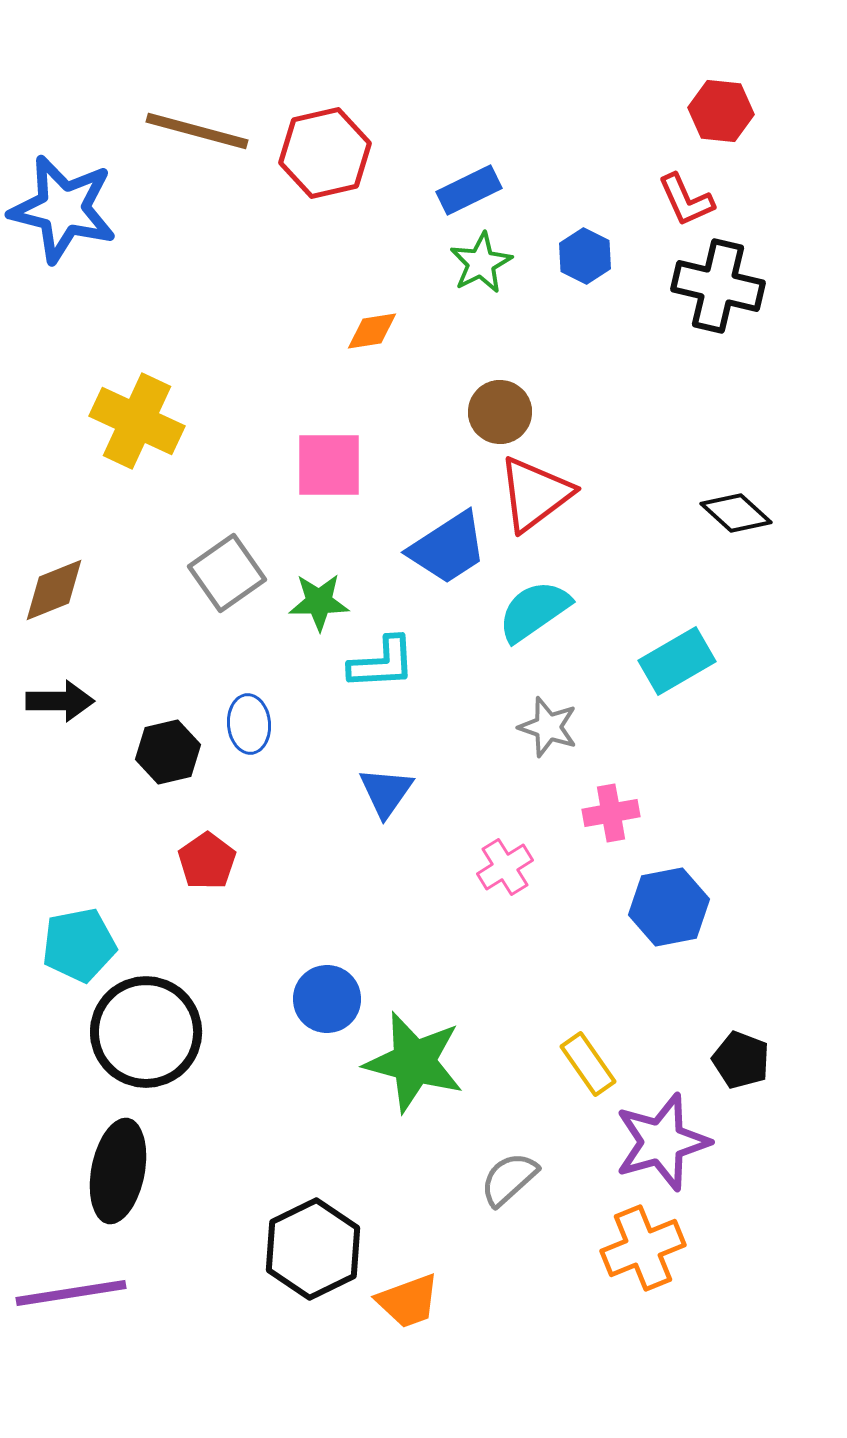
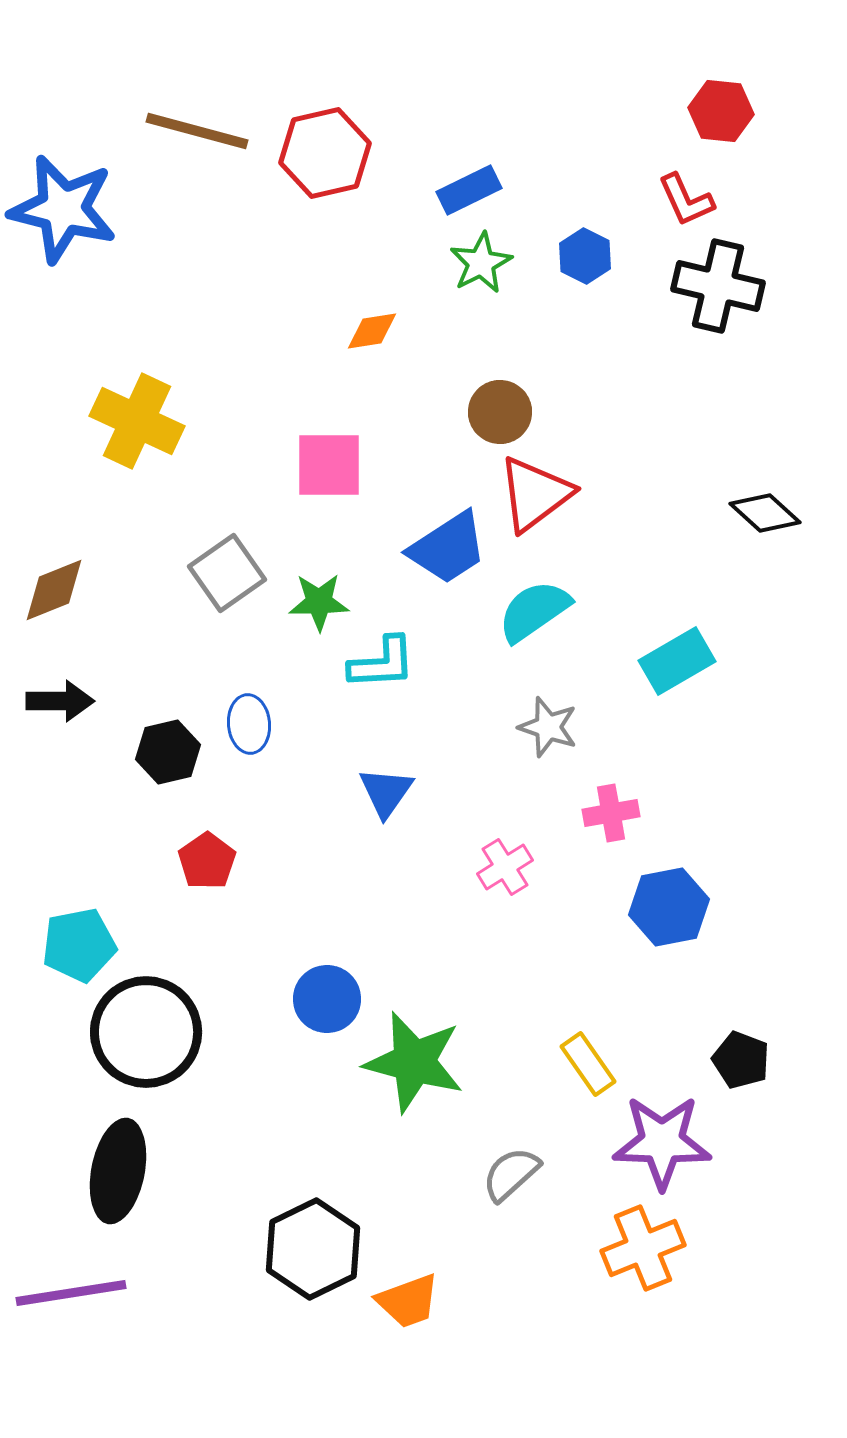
black diamond at (736, 513): moved 29 px right
purple star at (662, 1142): rotated 18 degrees clockwise
gray semicircle at (509, 1179): moved 2 px right, 5 px up
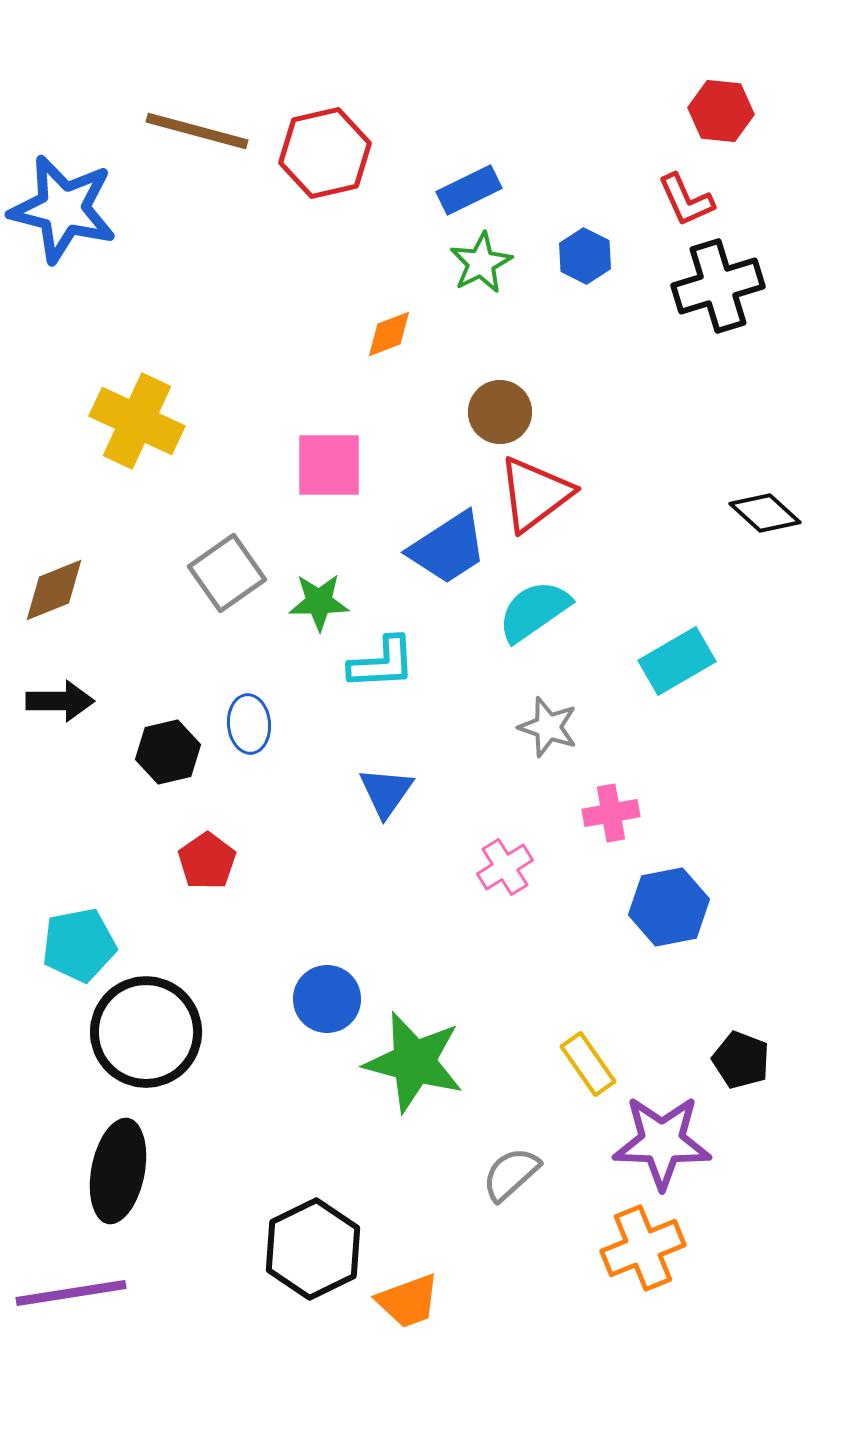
black cross at (718, 286): rotated 30 degrees counterclockwise
orange diamond at (372, 331): moved 17 px right, 3 px down; rotated 12 degrees counterclockwise
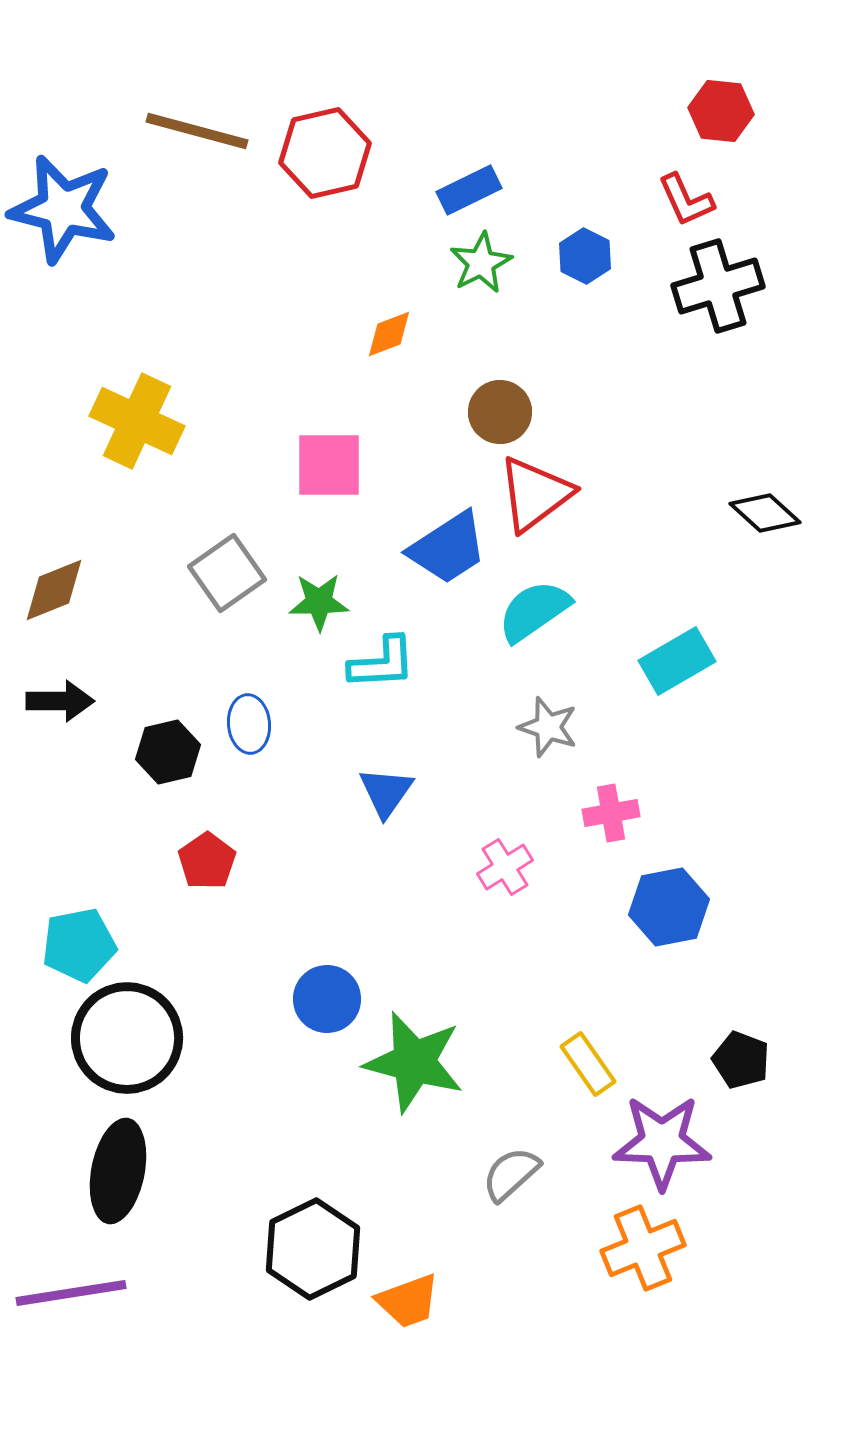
black circle at (146, 1032): moved 19 px left, 6 px down
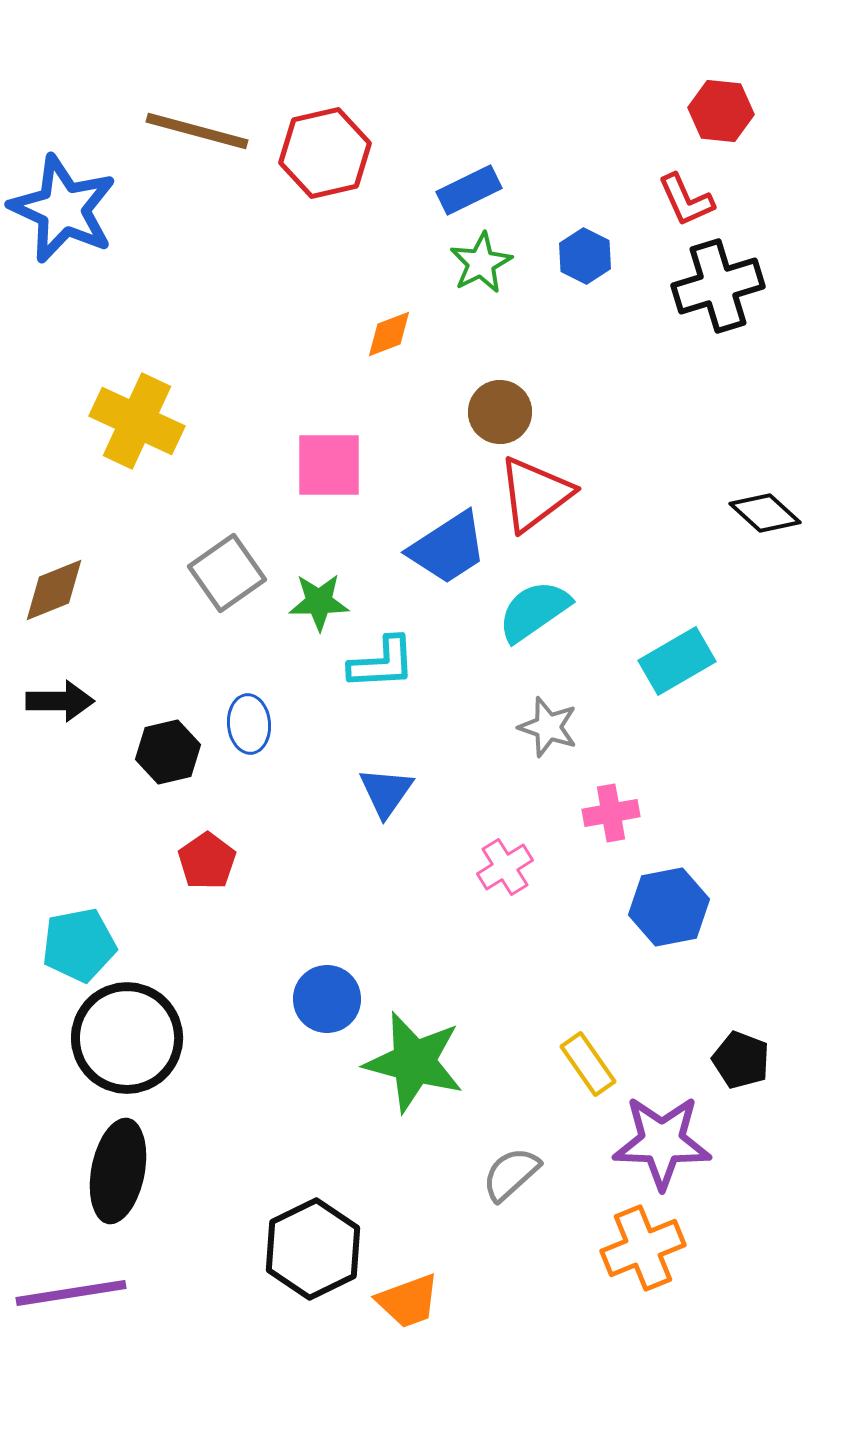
blue star at (63, 209): rotated 11 degrees clockwise
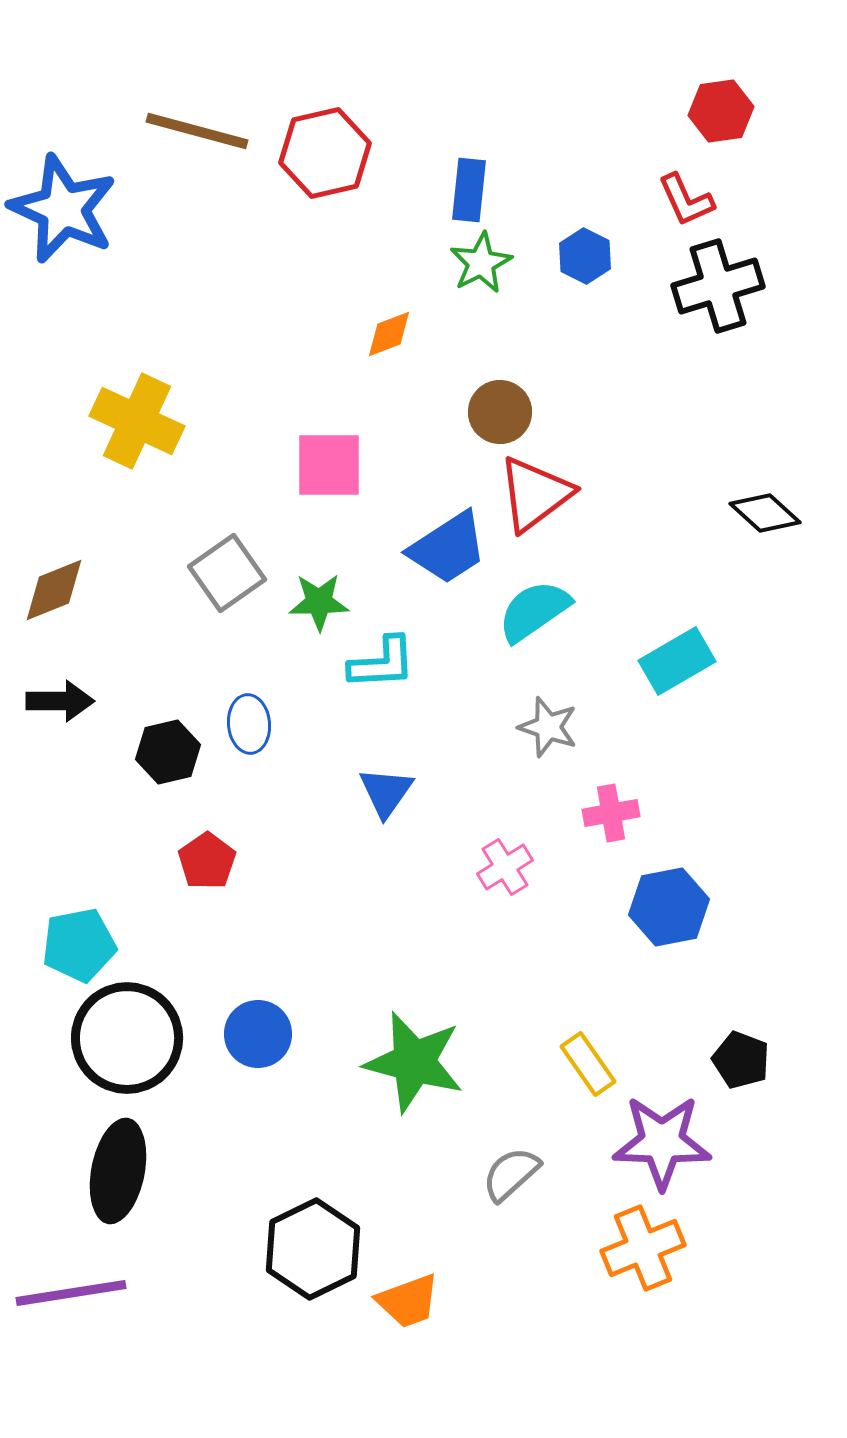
red hexagon at (721, 111): rotated 14 degrees counterclockwise
blue rectangle at (469, 190): rotated 58 degrees counterclockwise
blue circle at (327, 999): moved 69 px left, 35 px down
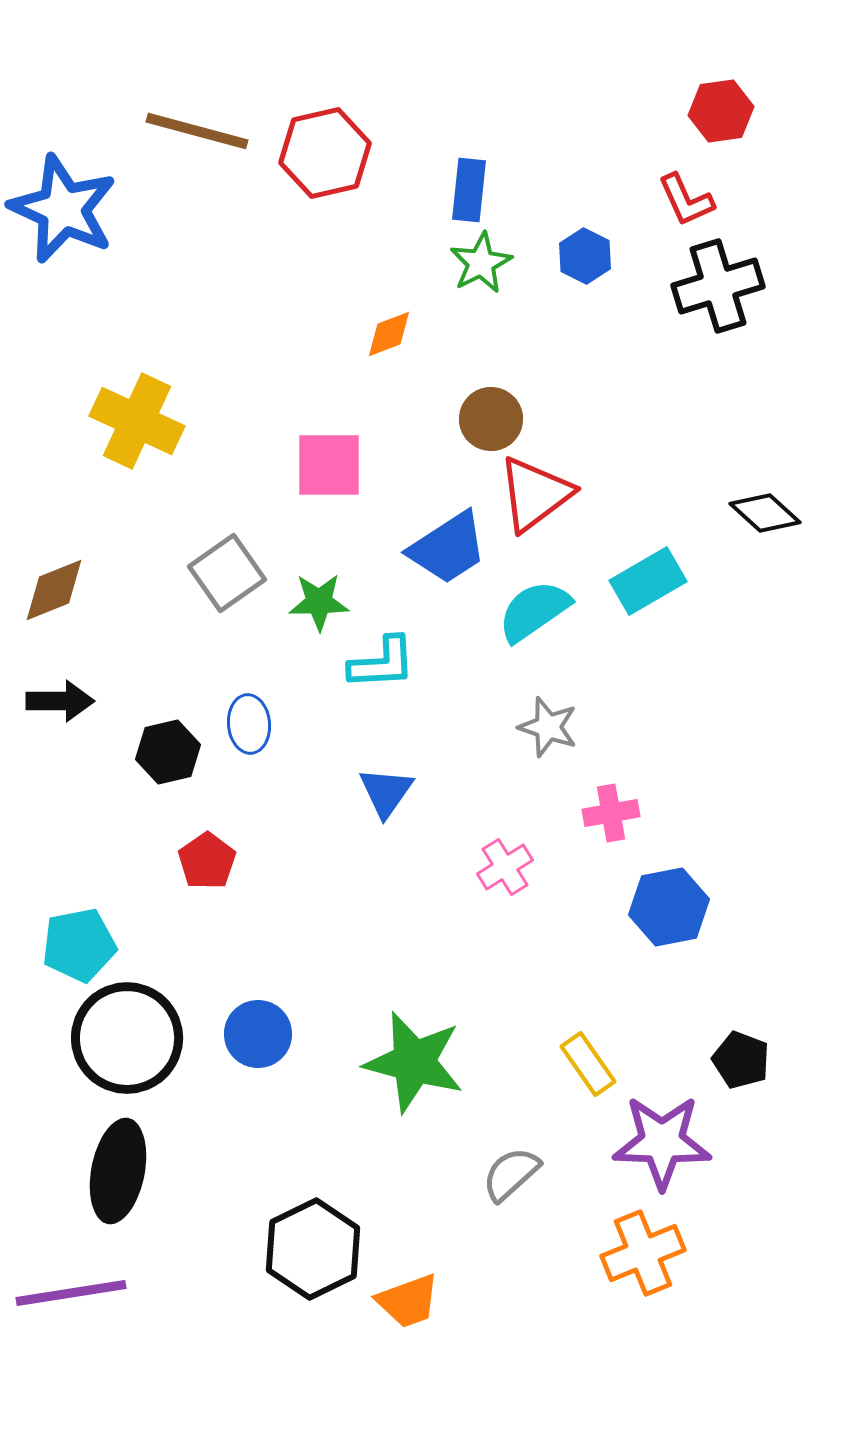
brown circle at (500, 412): moved 9 px left, 7 px down
cyan rectangle at (677, 661): moved 29 px left, 80 px up
orange cross at (643, 1248): moved 5 px down
